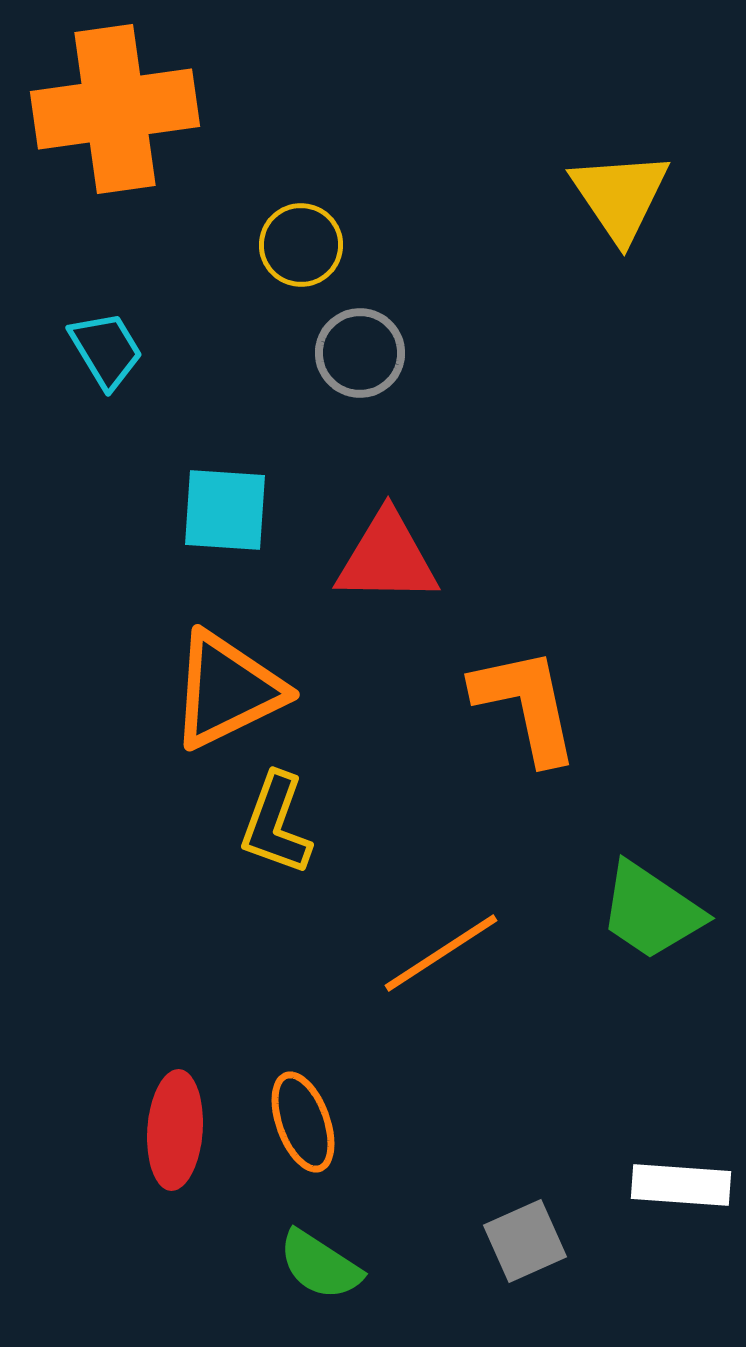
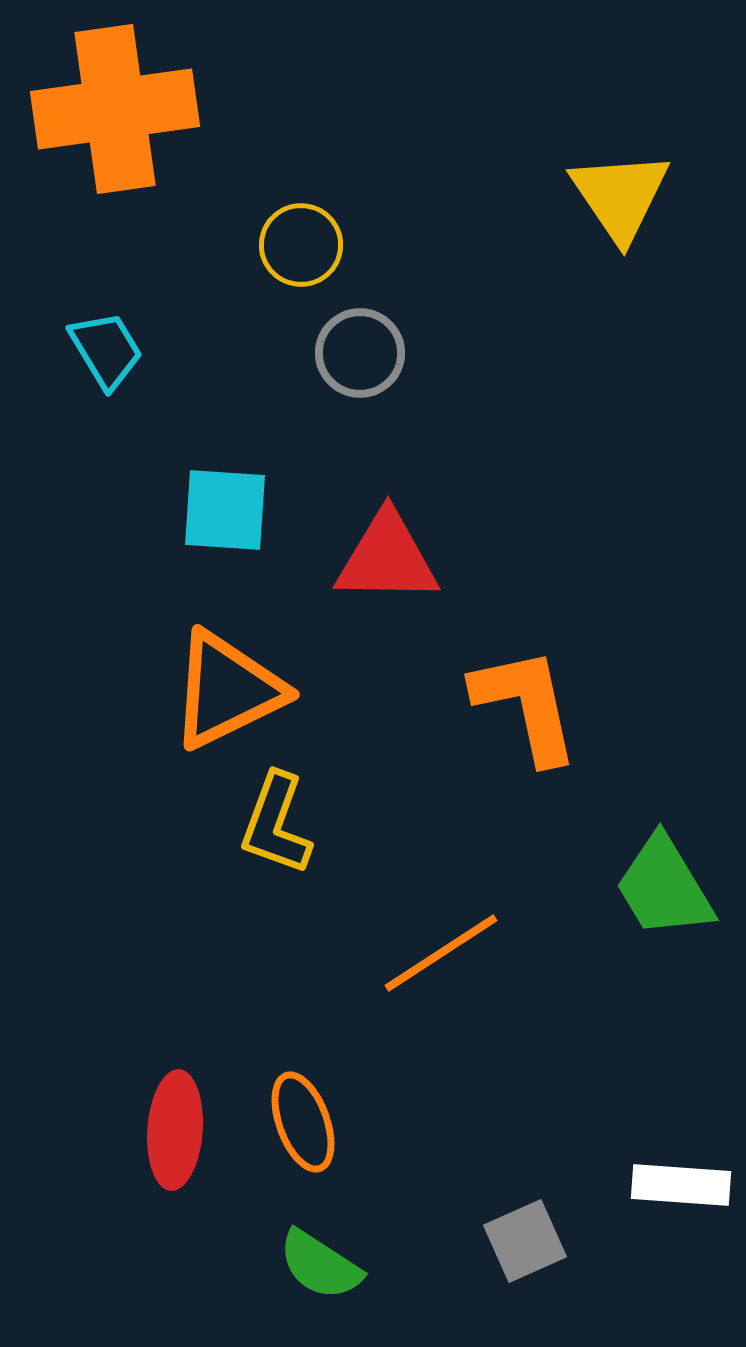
green trapezoid: moved 13 px right, 24 px up; rotated 25 degrees clockwise
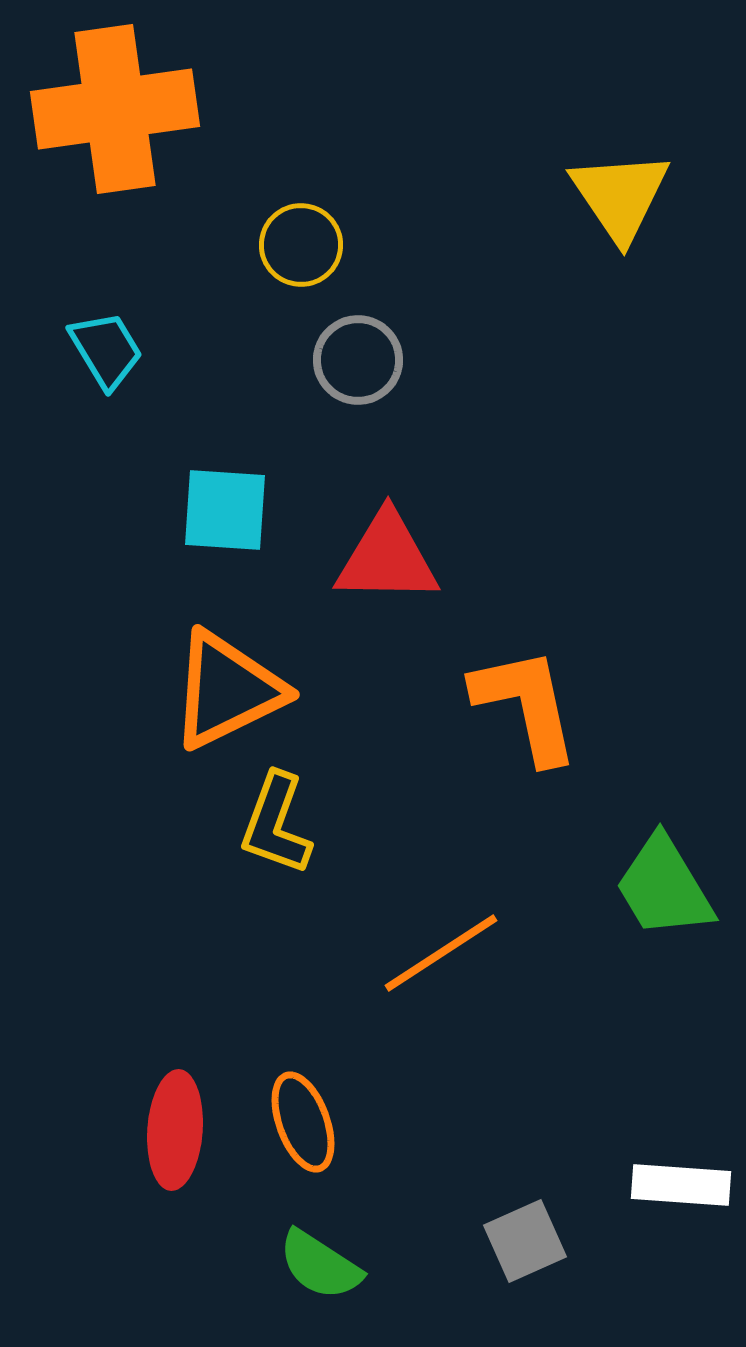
gray circle: moved 2 px left, 7 px down
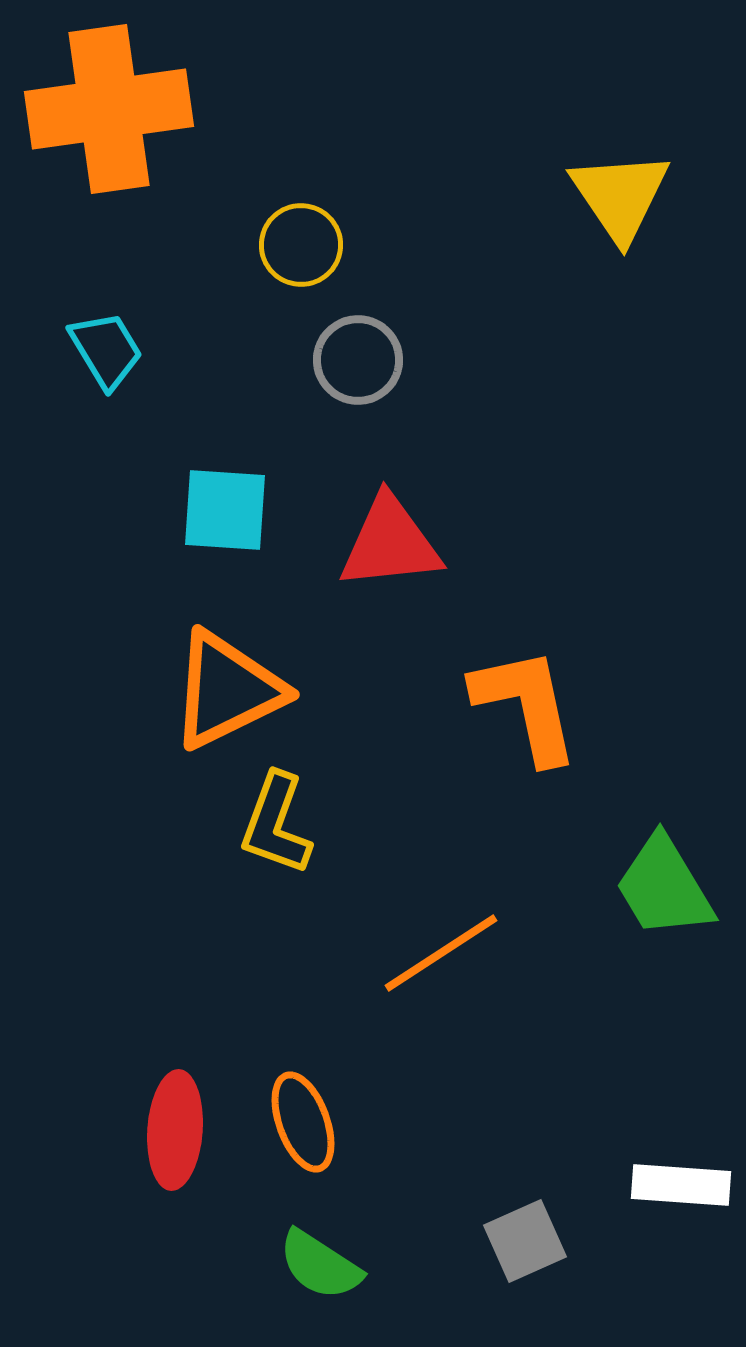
orange cross: moved 6 px left
red triangle: moved 3 px right, 15 px up; rotated 7 degrees counterclockwise
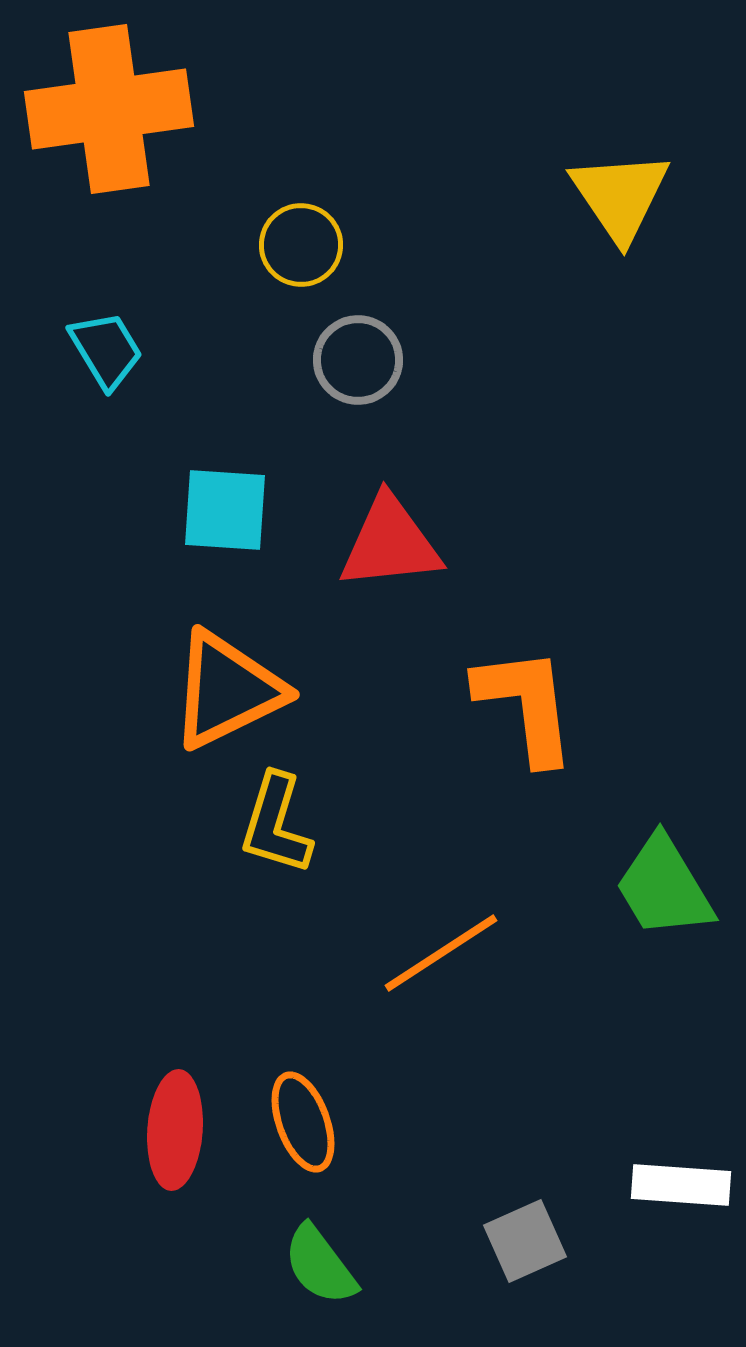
orange L-shape: rotated 5 degrees clockwise
yellow L-shape: rotated 3 degrees counterclockwise
green semicircle: rotated 20 degrees clockwise
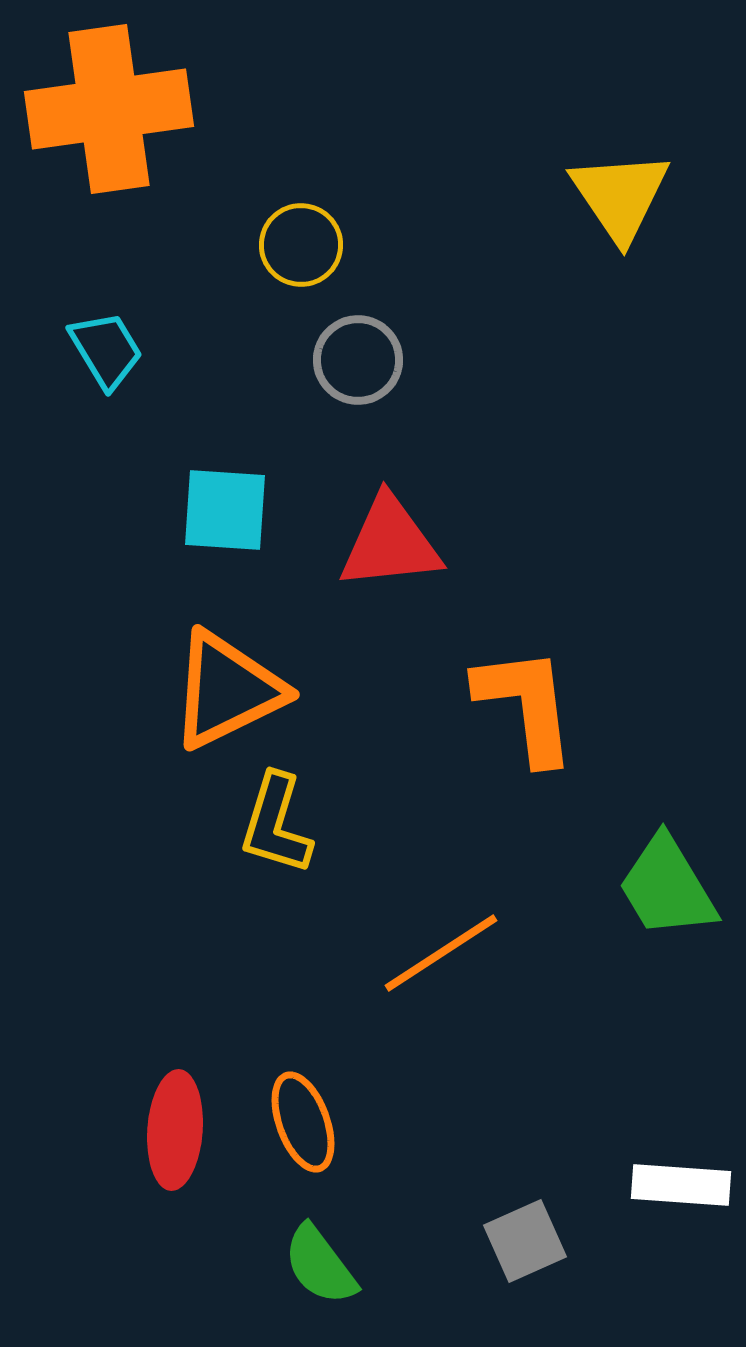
green trapezoid: moved 3 px right
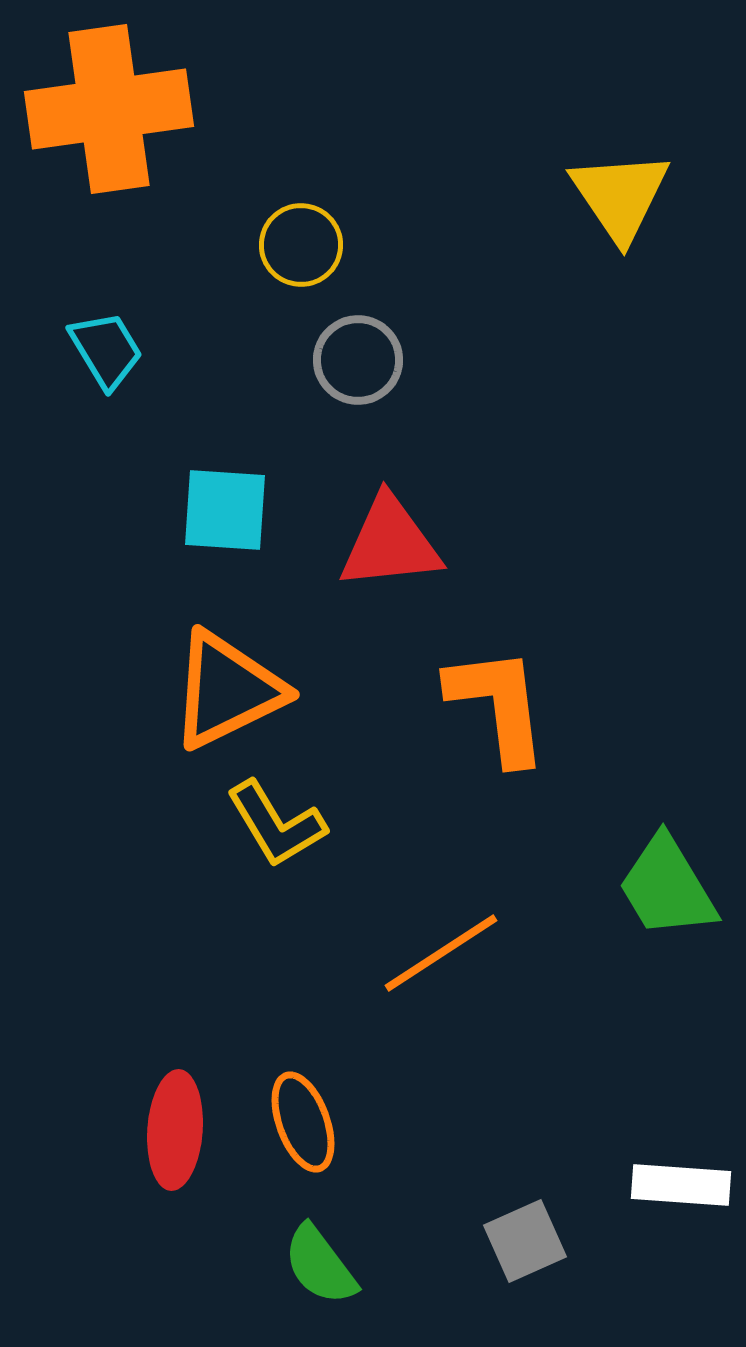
orange L-shape: moved 28 px left
yellow L-shape: rotated 48 degrees counterclockwise
